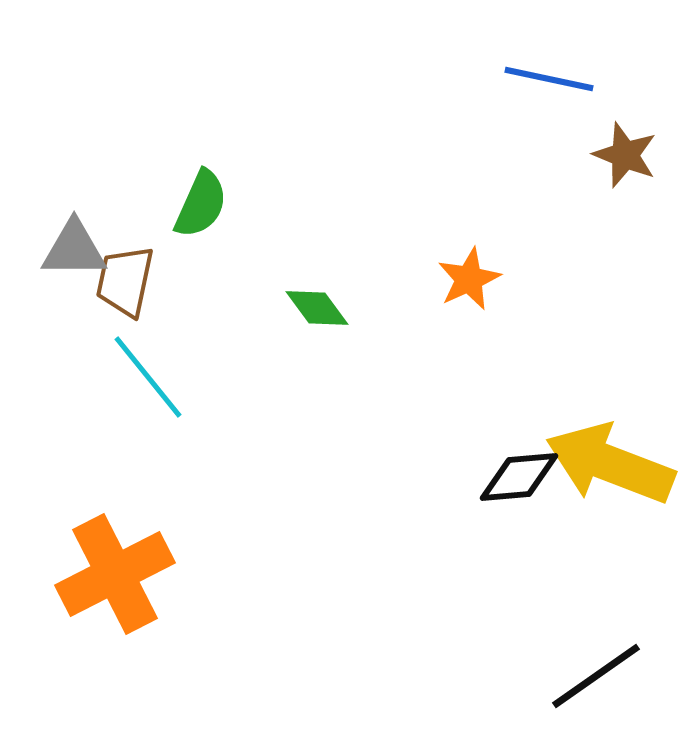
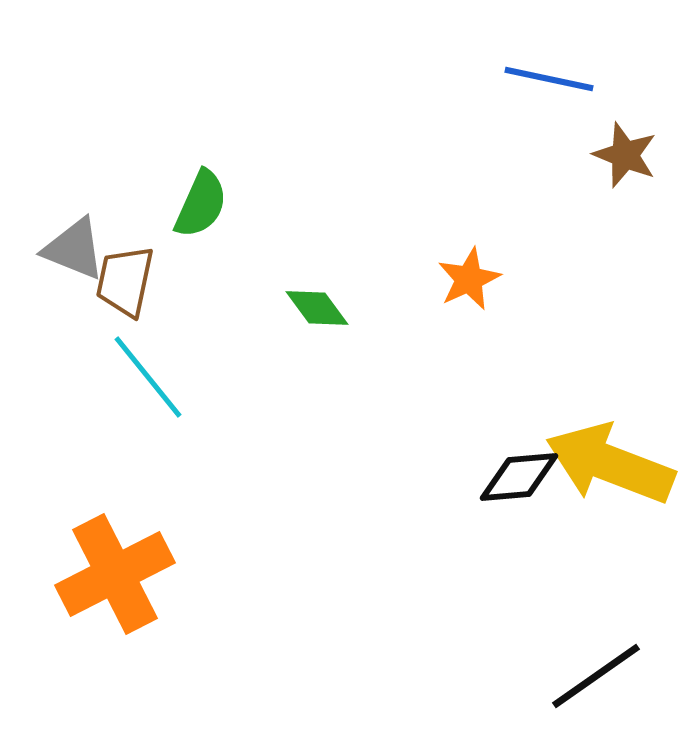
gray triangle: rotated 22 degrees clockwise
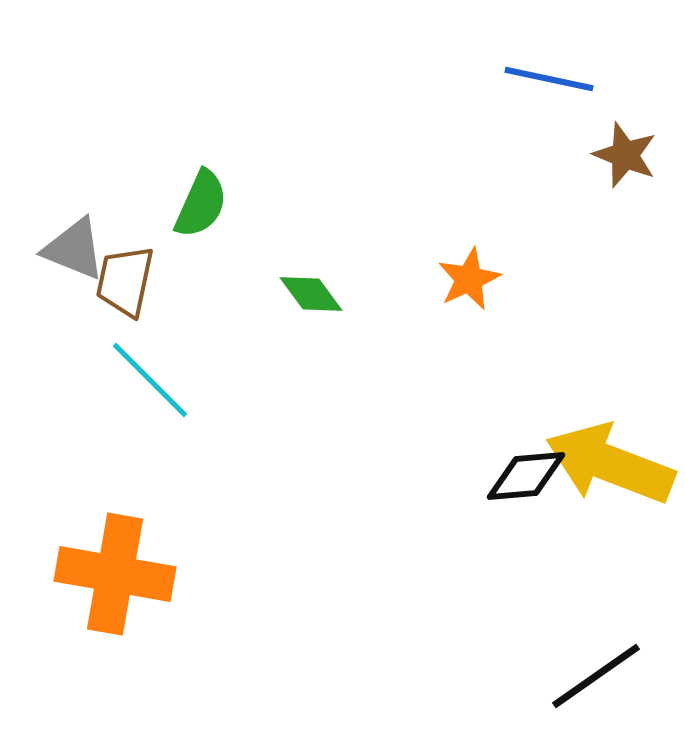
green diamond: moved 6 px left, 14 px up
cyan line: moved 2 px right, 3 px down; rotated 6 degrees counterclockwise
black diamond: moved 7 px right, 1 px up
orange cross: rotated 37 degrees clockwise
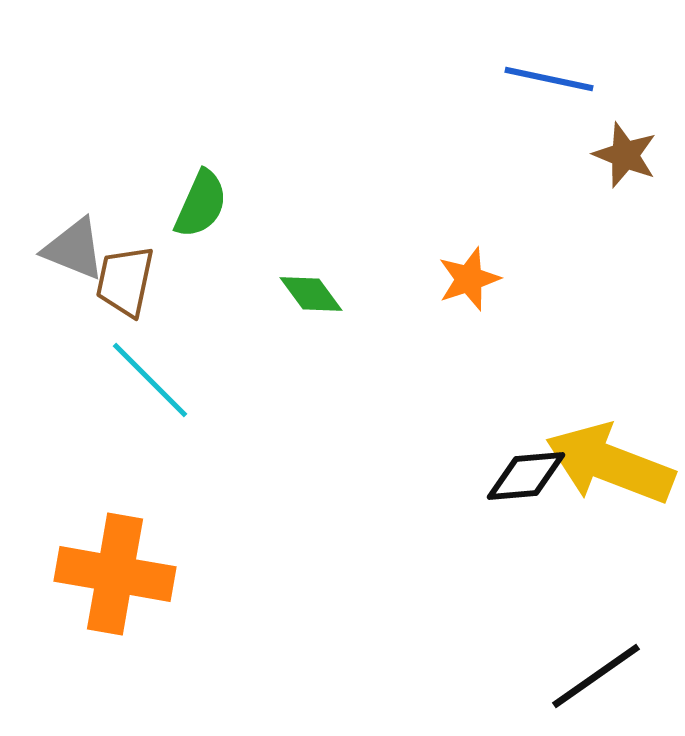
orange star: rotated 6 degrees clockwise
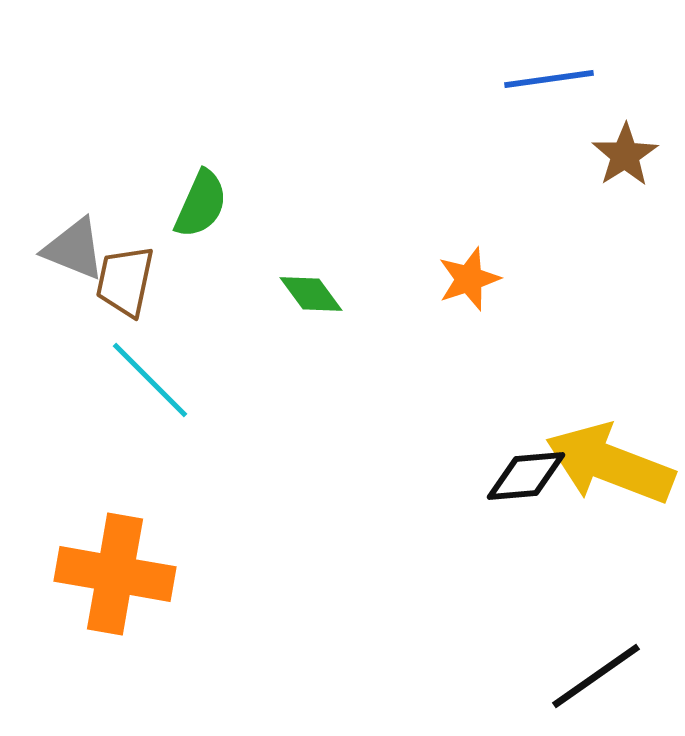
blue line: rotated 20 degrees counterclockwise
brown star: rotated 18 degrees clockwise
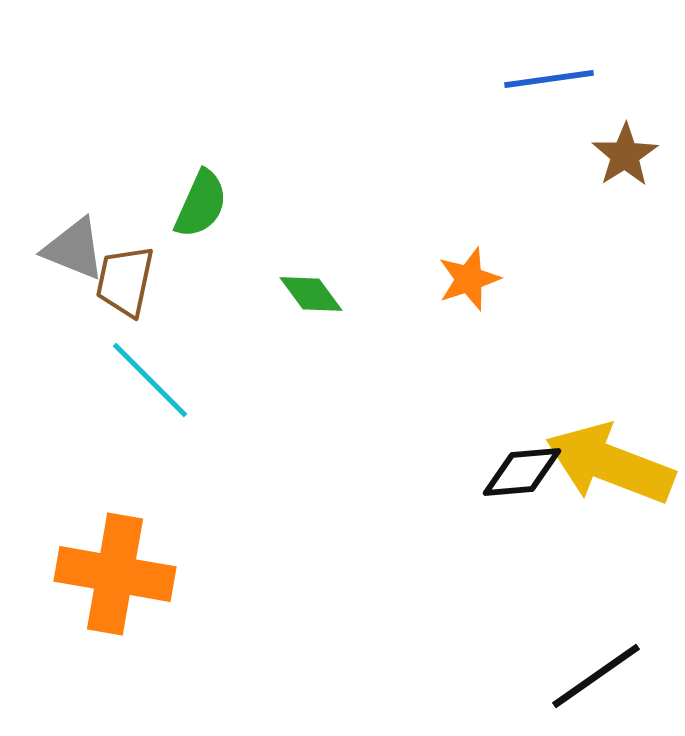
black diamond: moved 4 px left, 4 px up
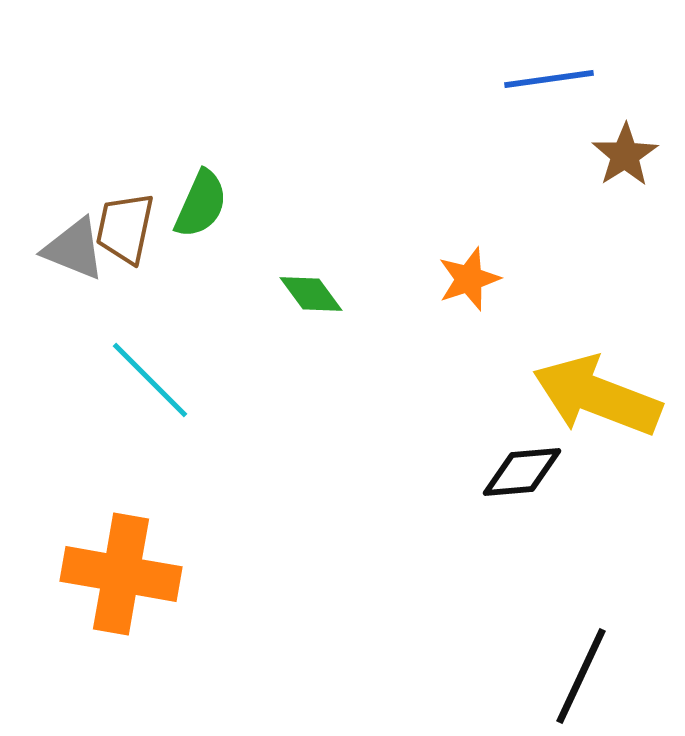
brown trapezoid: moved 53 px up
yellow arrow: moved 13 px left, 68 px up
orange cross: moved 6 px right
black line: moved 15 px left; rotated 30 degrees counterclockwise
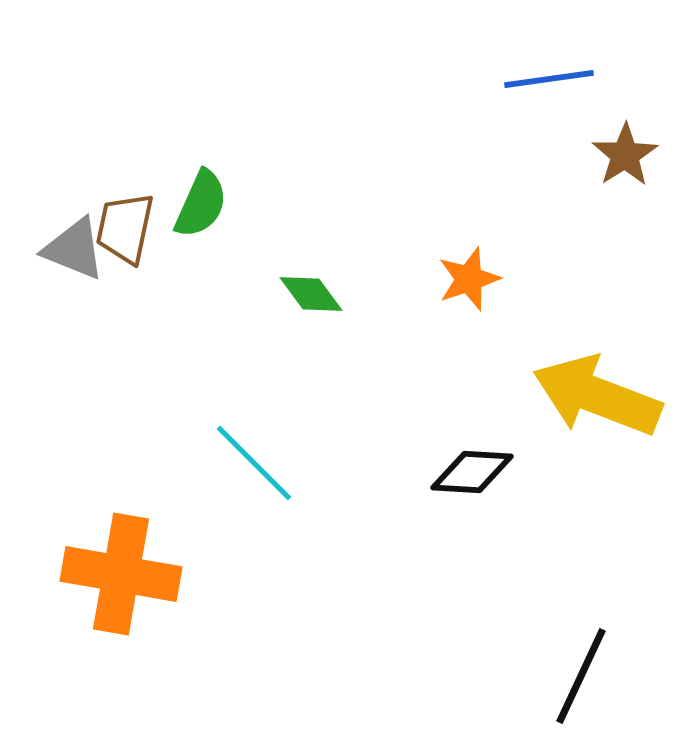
cyan line: moved 104 px right, 83 px down
black diamond: moved 50 px left; rotated 8 degrees clockwise
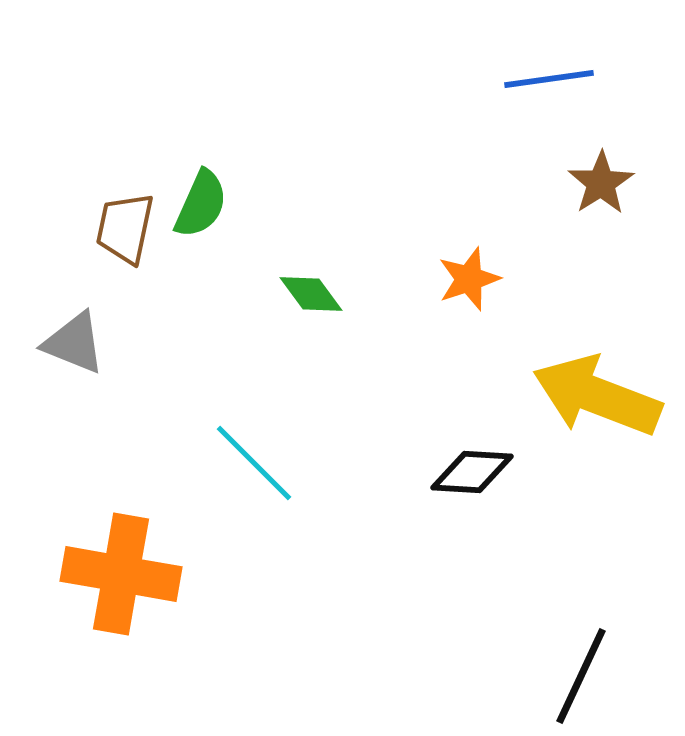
brown star: moved 24 px left, 28 px down
gray triangle: moved 94 px down
